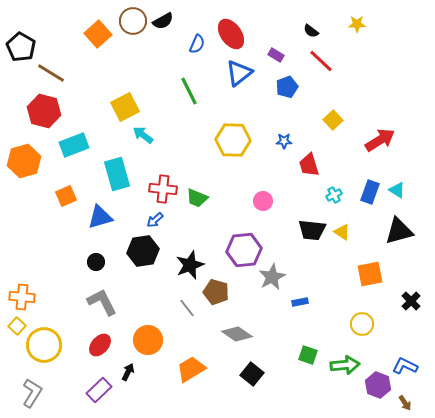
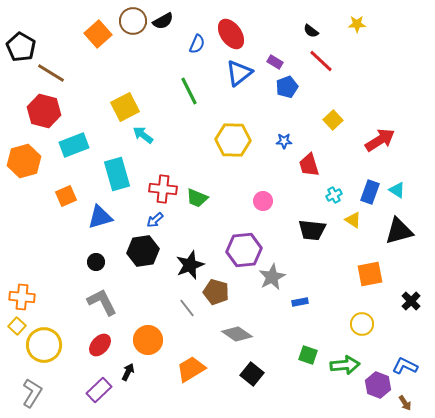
purple rectangle at (276, 55): moved 1 px left, 7 px down
yellow triangle at (342, 232): moved 11 px right, 12 px up
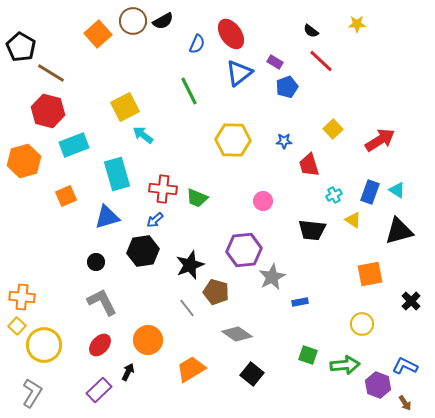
red hexagon at (44, 111): moved 4 px right
yellow square at (333, 120): moved 9 px down
blue triangle at (100, 217): moved 7 px right
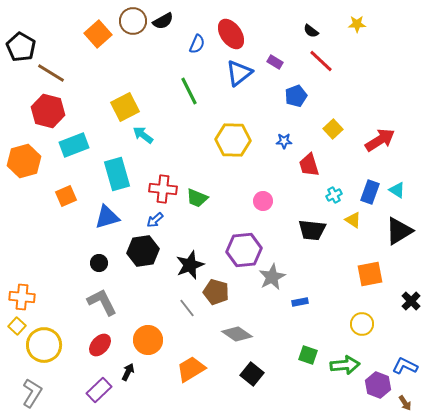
blue pentagon at (287, 87): moved 9 px right, 9 px down
black triangle at (399, 231): rotated 16 degrees counterclockwise
black circle at (96, 262): moved 3 px right, 1 px down
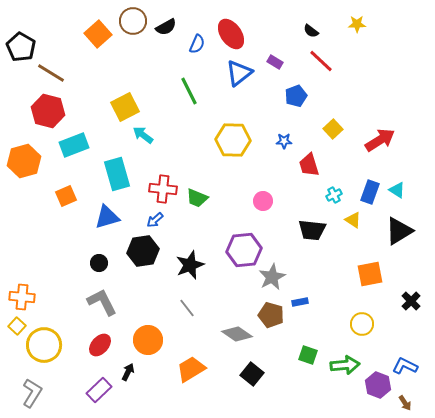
black semicircle at (163, 21): moved 3 px right, 6 px down
brown pentagon at (216, 292): moved 55 px right, 23 px down
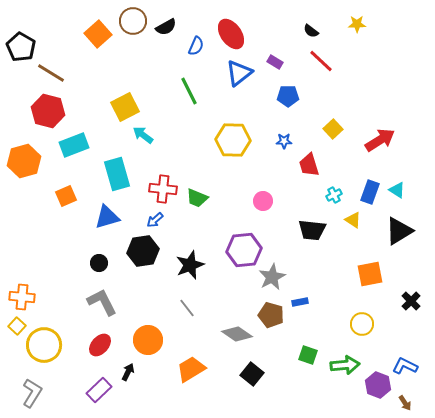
blue semicircle at (197, 44): moved 1 px left, 2 px down
blue pentagon at (296, 96): moved 8 px left; rotated 20 degrees clockwise
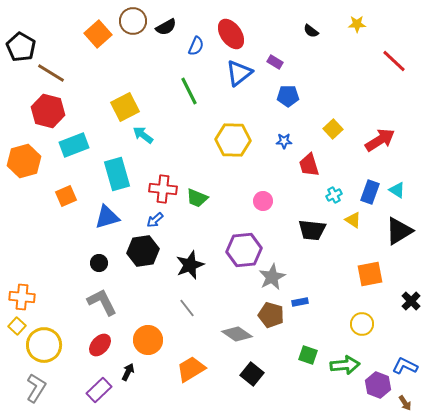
red line at (321, 61): moved 73 px right
gray L-shape at (32, 393): moved 4 px right, 5 px up
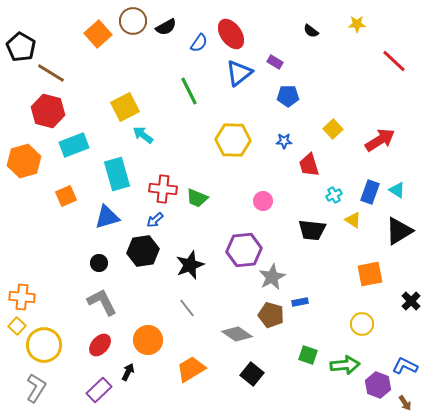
blue semicircle at (196, 46): moved 3 px right, 3 px up; rotated 12 degrees clockwise
